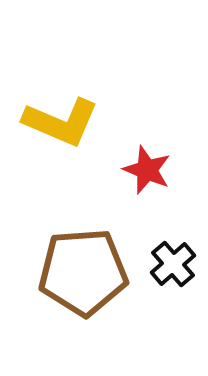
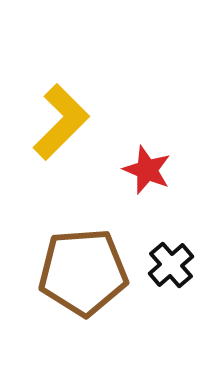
yellow L-shape: rotated 68 degrees counterclockwise
black cross: moved 2 px left, 1 px down
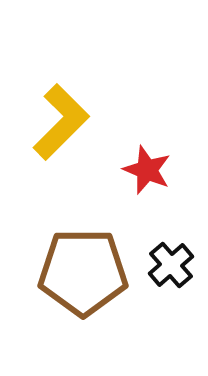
brown pentagon: rotated 4 degrees clockwise
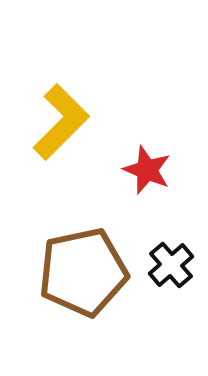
brown pentagon: rotated 12 degrees counterclockwise
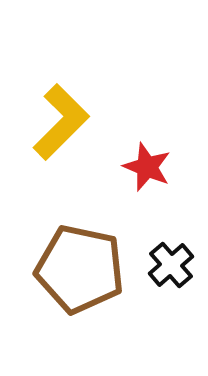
red star: moved 3 px up
brown pentagon: moved 3 px left, 3 px up; rotated 24 degrees clockwise
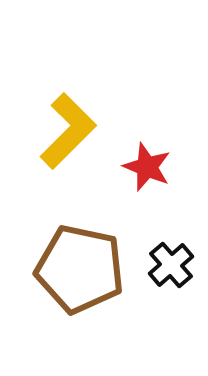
yellow L-shape: moved 7 px right, 9 px down
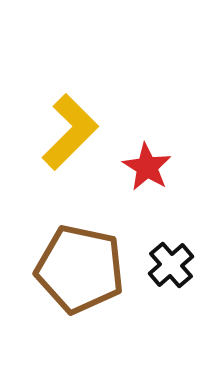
yellow L-shape: moved 2 px right, 1 px down
red star: rotated 9 degrees clockwise
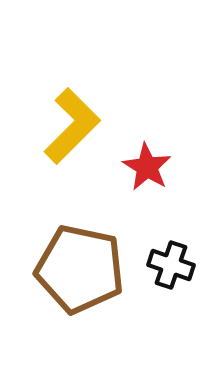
yellow L-shape: moved 2 px right, 6 px up
black cross: rotated 30 degrees counterclockwise
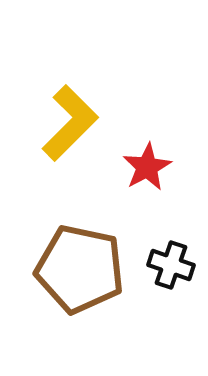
yellow L-shape: moved 2 px left, 3 px up
red star: rotated 12 degrees clockwise
